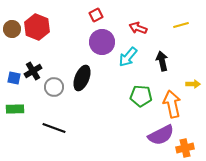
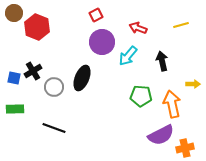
brown circle: moved 2 px right, 16 px up
cyan arrow: moved 1 px up
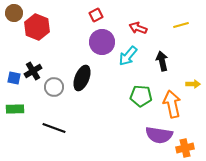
purple semicircle: moved 2 px left; rotated 36 degrees clockwise
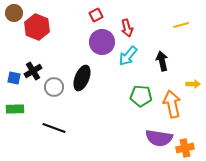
red arrow: moved 11 px left; rotated 126 degrees counterclockwise
purple semicircle: moved 3 px down
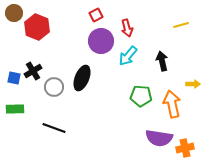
purple circle: moved 1 px left, 1 px up
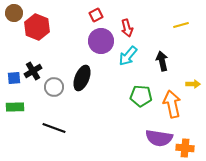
blue square: rotated 16 degrees counterclockwise
green rectangle: moved 2 px up
orange cross: rotated 18 degrees clockwise
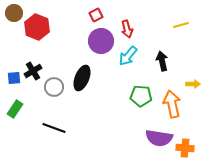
red arrow: moved 1 px down
green rectangle: moved 2 px down; rotated 54 degrees counterclockwise
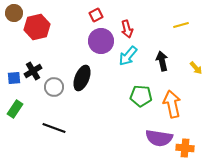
red hexagon: rotated 25 degrees clockwise
yellow arrow: moved 3 px right, 16 px up; rotated 48 degrees clockwise
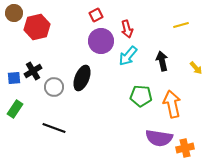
orange cross: rotated 18 degrees counterclockwise
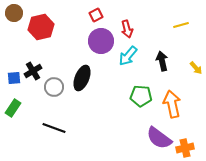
red hexagon: moved 4 px right
green rectangle: moved 2 px left, 1 px up
purple semicircle: rotated 28 degrees clockwise
